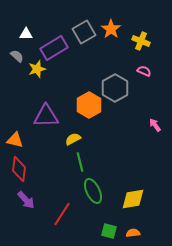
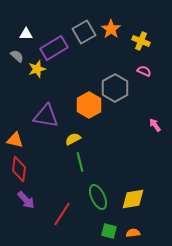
purple triangle: rotated 12 degrees clockwise
green ellipse: moved 5 px right, 6 px down
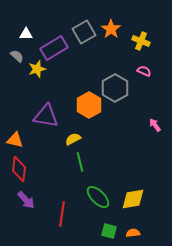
green ellipse: rotated 20 degrees counterclockwise
red line: rotated 25 degrees counterclockwise
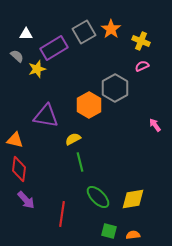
pink semicircle: moved 2 px left, 5 px up; rotated 48 degrees counterclockwise
orange semicircle: moved 2 px down
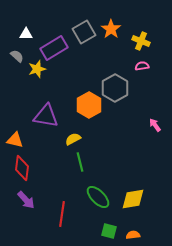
pink semicircle: rotated 16 degrees clockwise
red diamond: moved 3 px right, 1 px up
